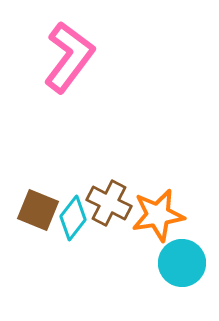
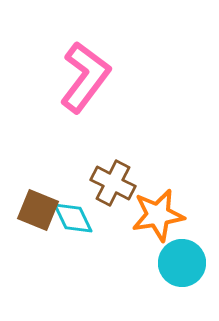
pink L-shape: moved 16 px right, 20 px down
brown cross: moved 4 px right, 20 px up
cyan diamond: rotated 63 degrees counterclockwise
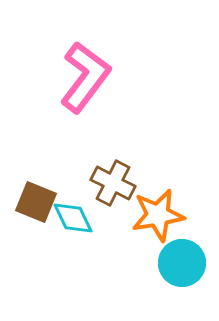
brown square: moved 2 px left, 8 px up
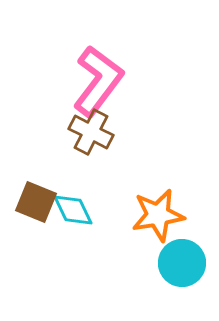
pink L-shape: moved 13 px right, 4 px down
brown cross: moved 22 px left, 51 px up
cyan diamond: moved 8 px up
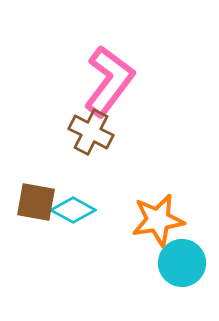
pink L-shape: moved 11 px right
brown square: rotated 12 degrees counterclockwise
cyan diamond: rotated 36 degrees counterclockwise
orange star: moved 5 px down
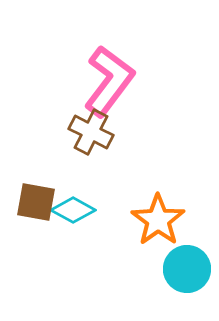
orange star: rotated 26 degrees counterclockwise
cyan circle: moved 5 px right, 6 px down
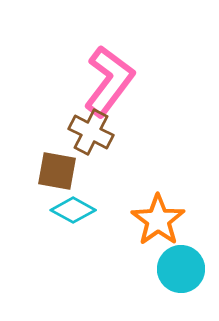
brown square: moved 21 px right, 31 px up
cyan circle: moved 6 px left
